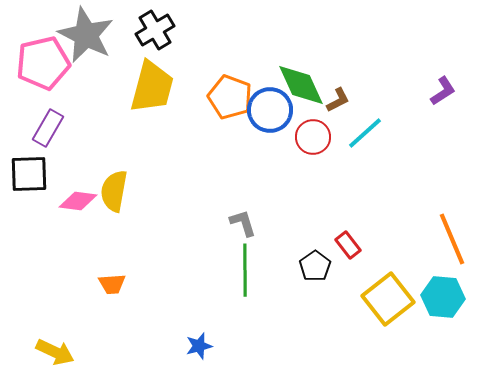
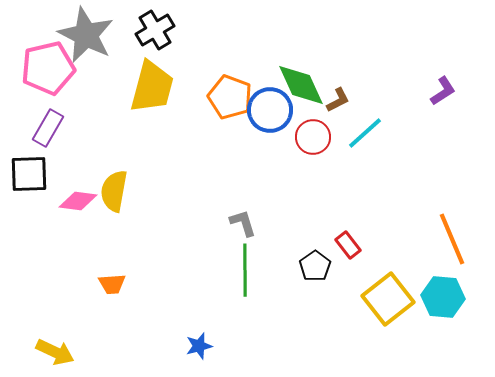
pink pentagon: moved 5 px right, 5 px down
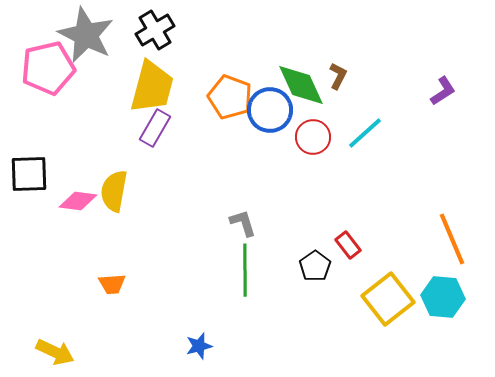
brown L-shape: moved 24 px up; rotated 36 degrees counterclockwise
purple rectangle: moved 107 px right
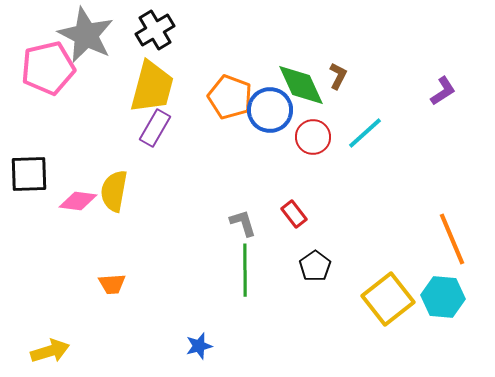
red rectangle: moved 54 px left, 31 px up
yellow arrow: moved 5 px left, 1 px up; rotated 42 degrees counterclockwise
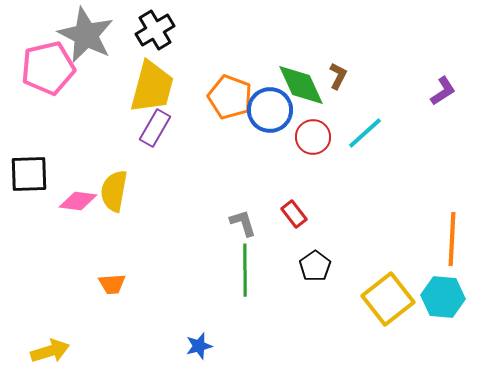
orange line: rotated 26 degrees clockwise
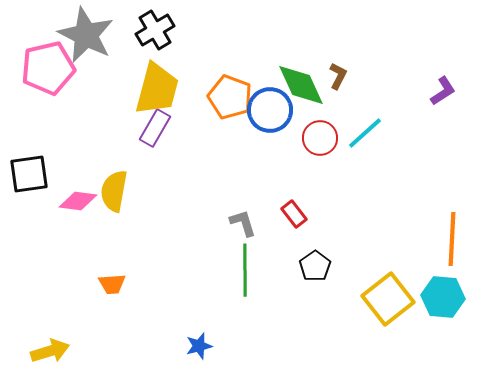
yellow trapezoid: moved 5 px right, 2 px down
red circle: moved 7 px right, 1 px down
black square: rotated 6 degrees counterclockwise
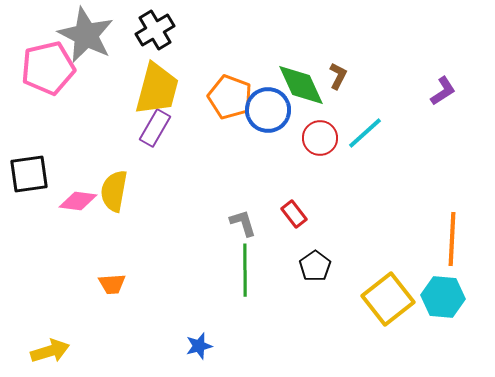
blue circle: moved 2 px left
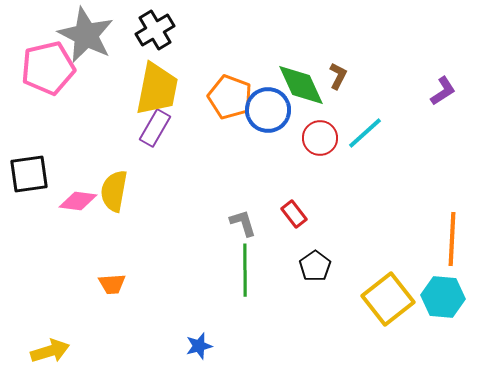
yellow trapezoid: rotated 4 degrees counterclockwise
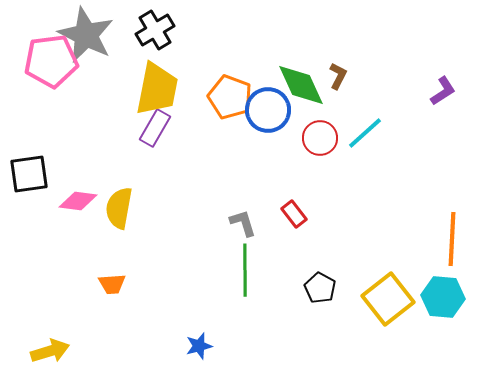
pink pentagon: moved 3 px right, 7 px up; rotated 6 degrees clockwise
yellow semicircle: moved 5 px right, 17 px down
black pentagon: moved 5 px right, 22 px down; rotated 8 degrees counterclockwise
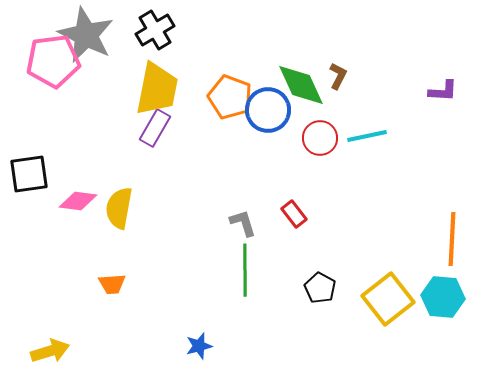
pink pentagon: moved 2 px right
purple L-shape: rotated 36 degrees clockwise
cyan line: moved 2 px right, 3 px down; rotated 30 degrees clockwise
